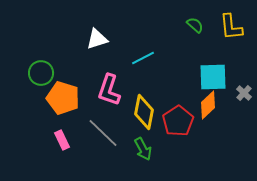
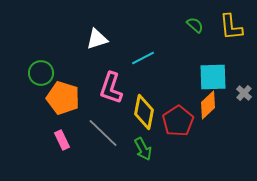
pink L-shape: moved 2 px right, 2 px up
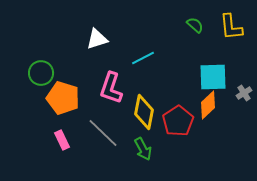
gray cross: rotated 14 degrees clockwise
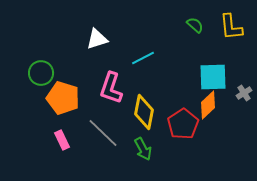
red pentagon: moved 5 px right, 3 px down
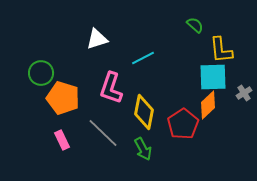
yellow L-shape: moved 10 px left, 23 px down
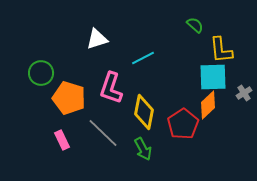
orange pentagon: moved 6 px right
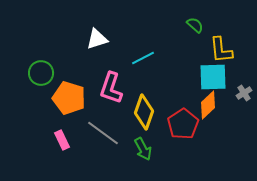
yellow diamond: rotated 8 degrees clockwise
gray line: rotated 8 degrees counterclockwise
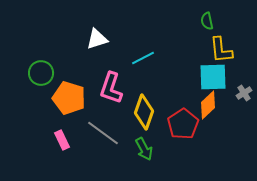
green semicircle: moved 12 px right, 4 px up; rotated 144 degrees counterclockwise
green arrow: moved 1 px right
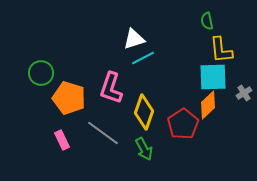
white triangle: moved 37 px right
